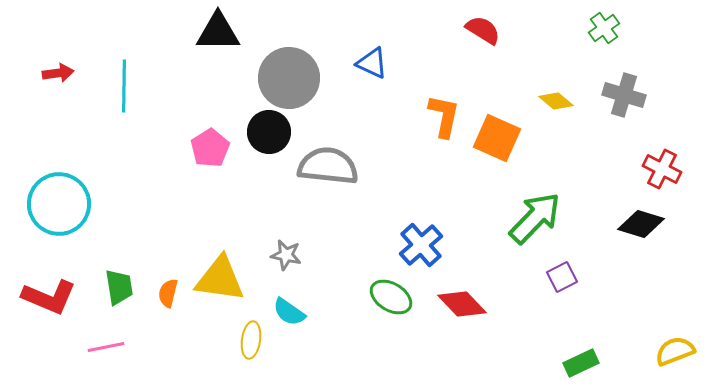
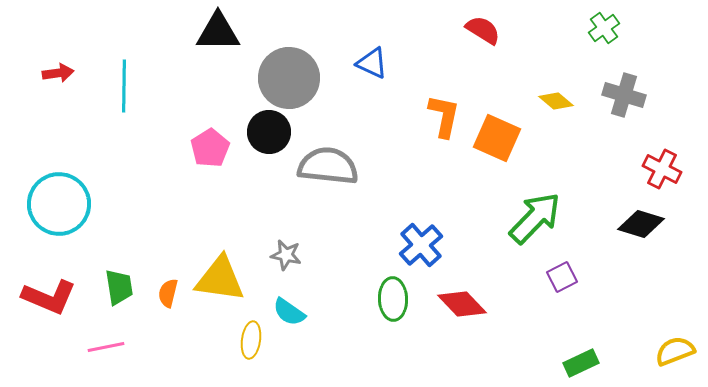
green ellipse: moved 2 px right, 2 px down; rotated 57 degrees clockwise
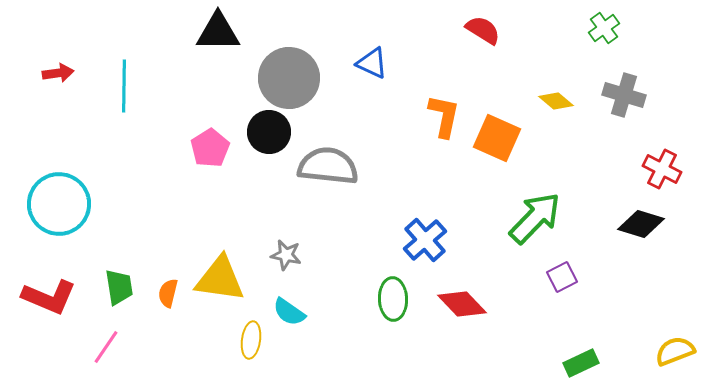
blue cross: moved 4 px right, 5 px up
pink line: rotated 45 degrees counterclockwise
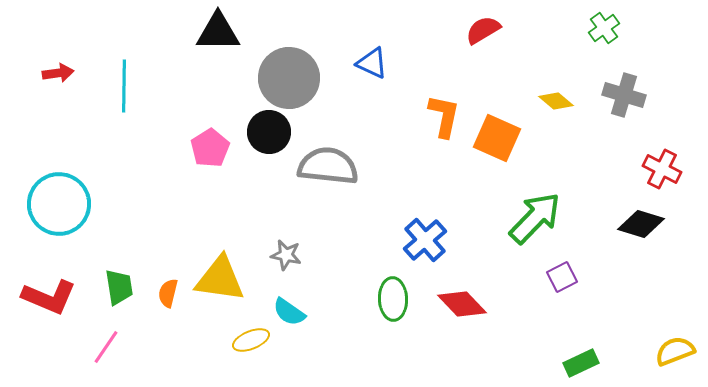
red semicircle: rotated 63 degrees counterclockwise
yellow ellipse: rotated 60 degrees clockwise
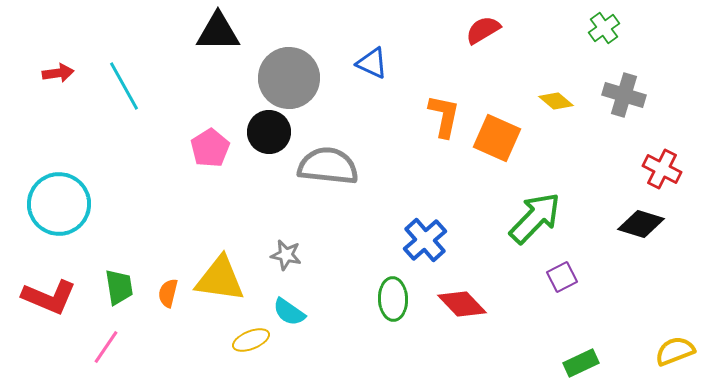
cyan line: rotated 30 degrees counterclockwise
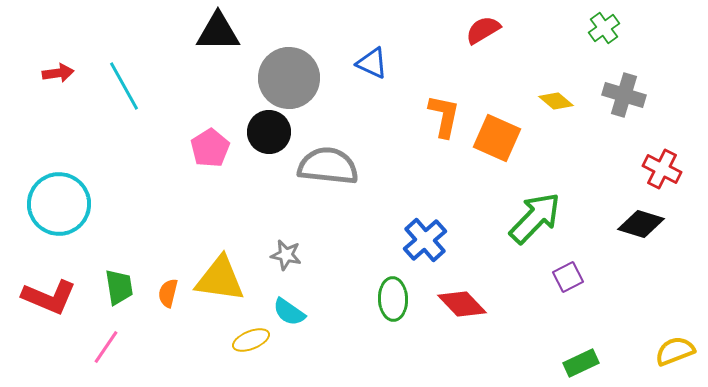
purple square: moved 6 px right
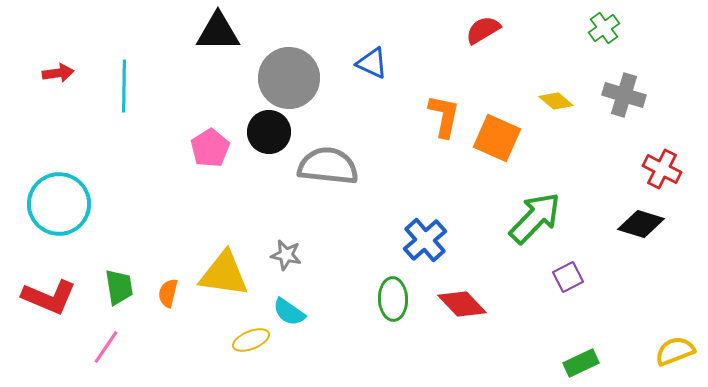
cyan line: rotated 30 degrees clockwise
yellow triangle: moved 4 px right, 5 px up
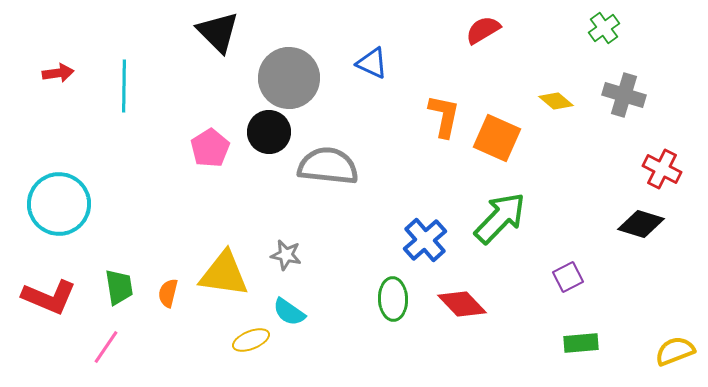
black triangle: rotated 45 degrees clockwise
green arrow: moved 35 px left
green rectangle: moved 20 px up; rotated 20 degrees clockwise
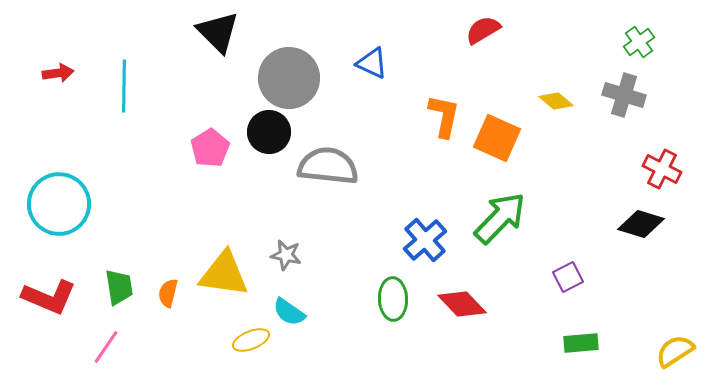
green cross: moved 35 px right, 14 px down
yellow semicircle: rotated 12 degrees counterclockwise
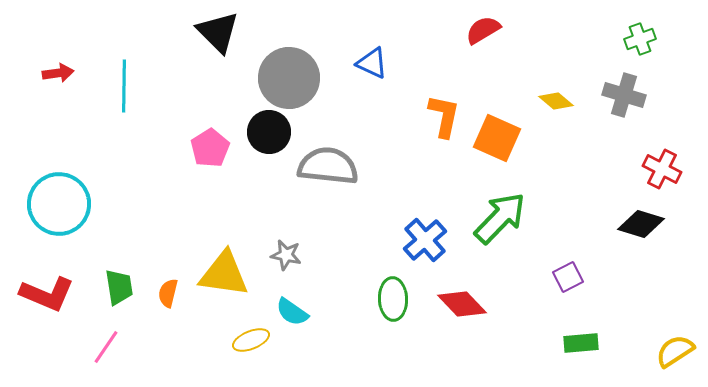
green cross: moved 1 px right, 3 px up; rotated 16 degrees clockwise
red L-shape: moved 2 px left, 3 px up
cyan semicircle: moved 3 px right
